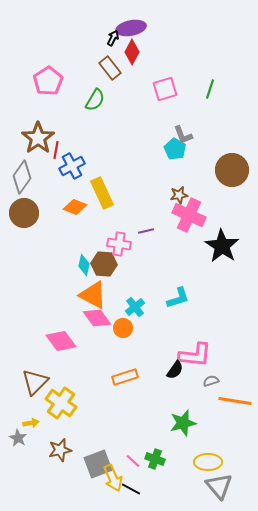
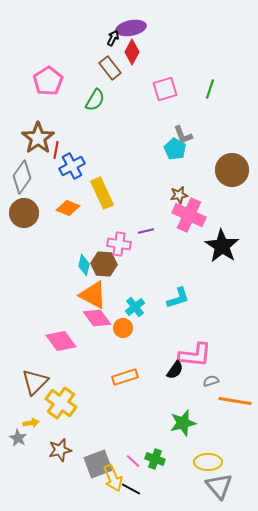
orange diamond at (75, 207): moved 7 px left, 1 px down
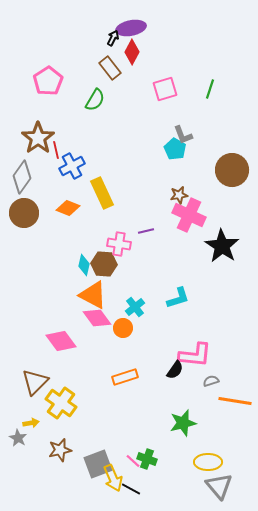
red line at (56, 150): rotated 24 degrees counterclockwise
green cross at (155, 459): moved 8 px left
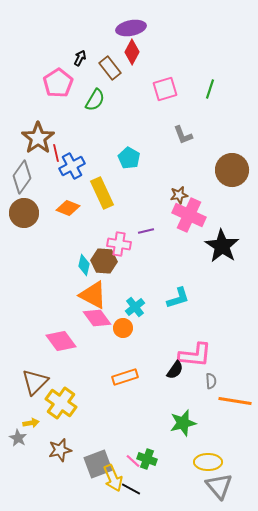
black arrow at (113, 38): moved 33 px left, 20 px down
pink pentagon at (48, 81): moved 10 px right, 2 px down
cyan pentagon at (175, 149): moved 46 px left, 9 px down
red line at (56, 150): moved 3 px down
brown hexagon at (104, 264): moved 3 px up
gray semicircle at (211, 381): rotated 105 degrees clockwise
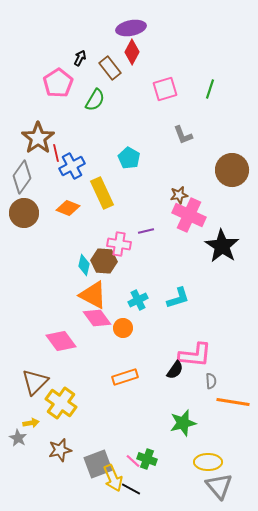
cyan cross at (135, 307): moved 3 px right, 7 px up; rotated 12 degrees clockwise
orange line at (235, 401): moved 2 px left, 1 px down
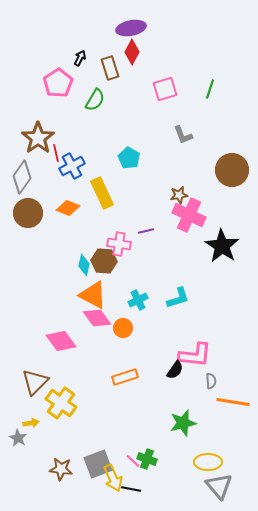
brown rectangle at (110, 68): rotated 20 degrees clockwise
brown circle at (24, 213): moved 4 px right
brown star at (60, 450): moved 1 px right, 19 px down; rotated 20 degrees clockwise
black line at (131, 489): rotated 18 degrees counterclockwise
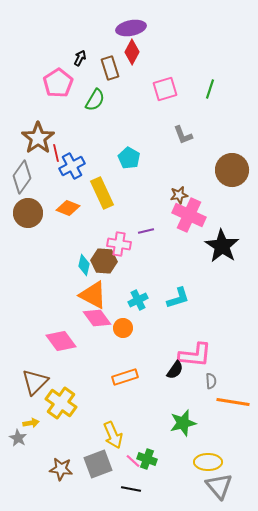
yellow arrow at (113, 478): moved 43 px up
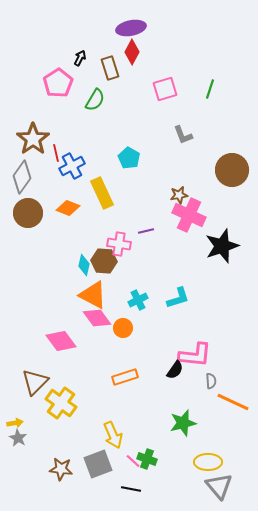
brown star at (38, 138): moved 5 px left, 1 px down
black star at (222, 246): rotated 20 degrees clockwise
orange line at (233, 402): rotated 16 degrees clockwise
yellow arrow at (31, 423): moved 16 px left
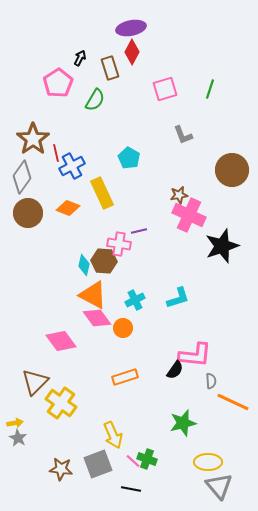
purple line at (146, 231): moved 7 px left
cyan cross at (138, 300): moved 3 px left
